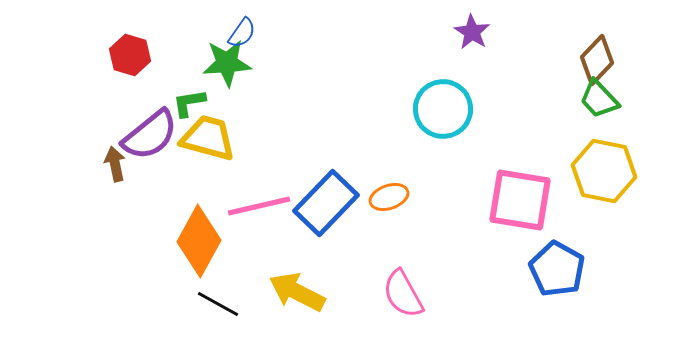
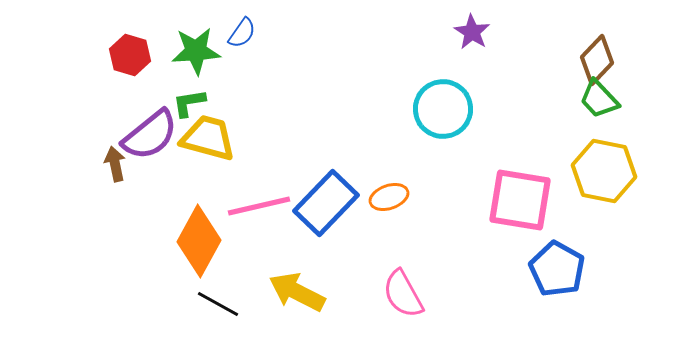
green star: moved 31 px left, 12 px up
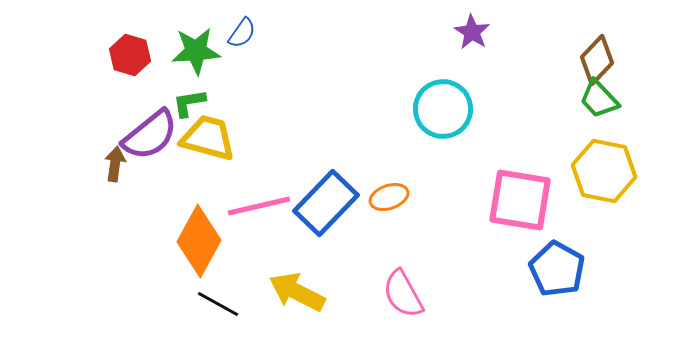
brown arrow: rotated 20 degrees clockwise
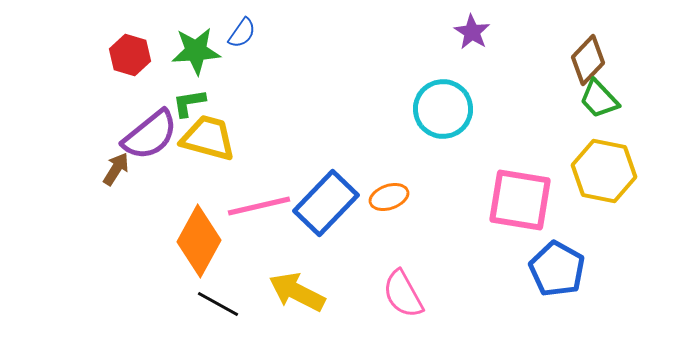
brown diamond: moved 9 px left
brown arrow: moved 1 px right, 5 px down; rotated 24 degrees clockwise
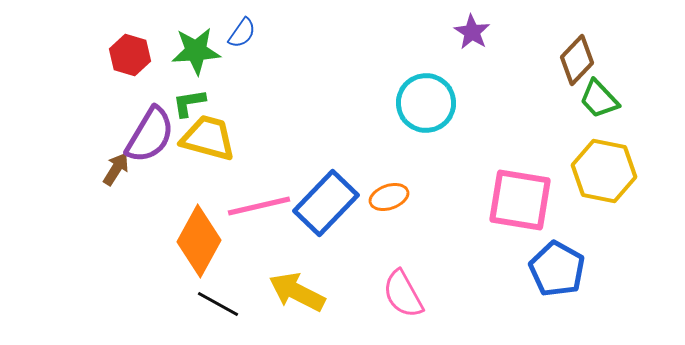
brown diamond: moved 11 px left
cyan circle: moved 17 px left, 6 px up
purple semicircle: rotated 20 degrees counterclockwise
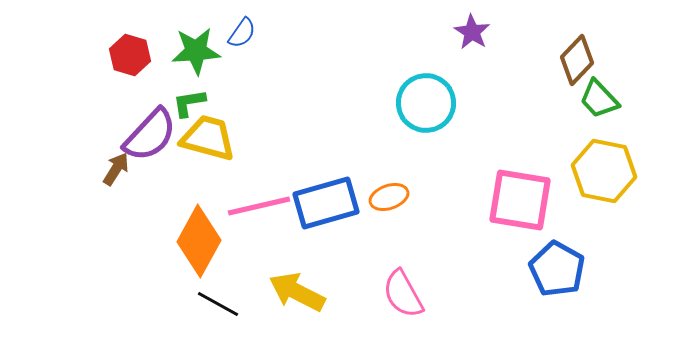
purple semicircle: rotated 12 degrees clockwise
blue rectangle: rotated 30 degrees clockwise
